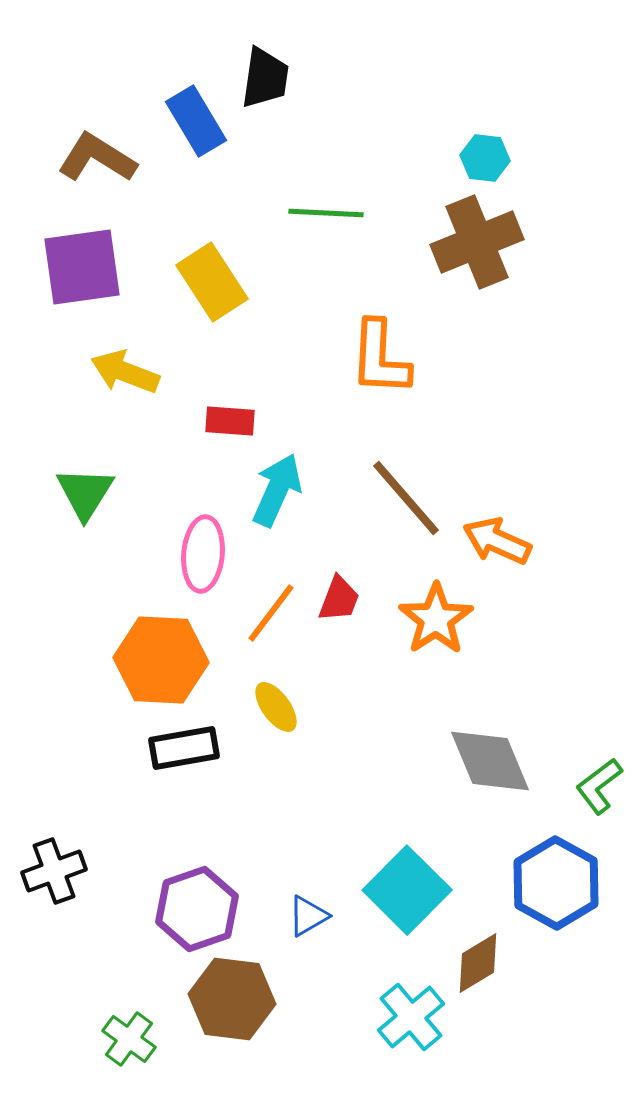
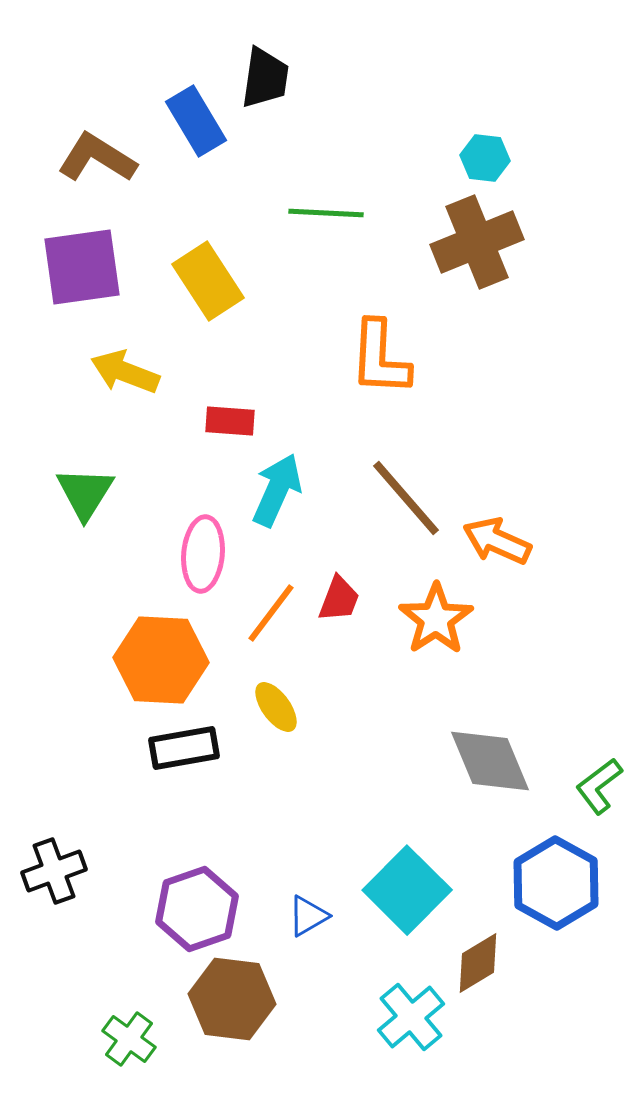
yellow rectangle: moved 4 px left, 1 px up
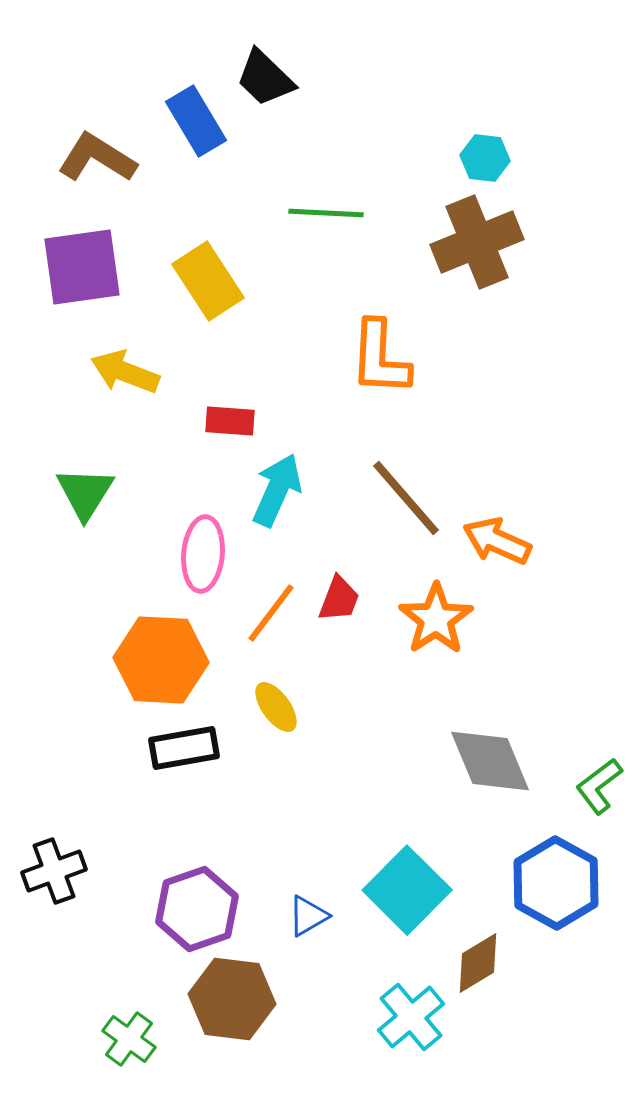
black trapezoid: rotated 126 degrees clockwise
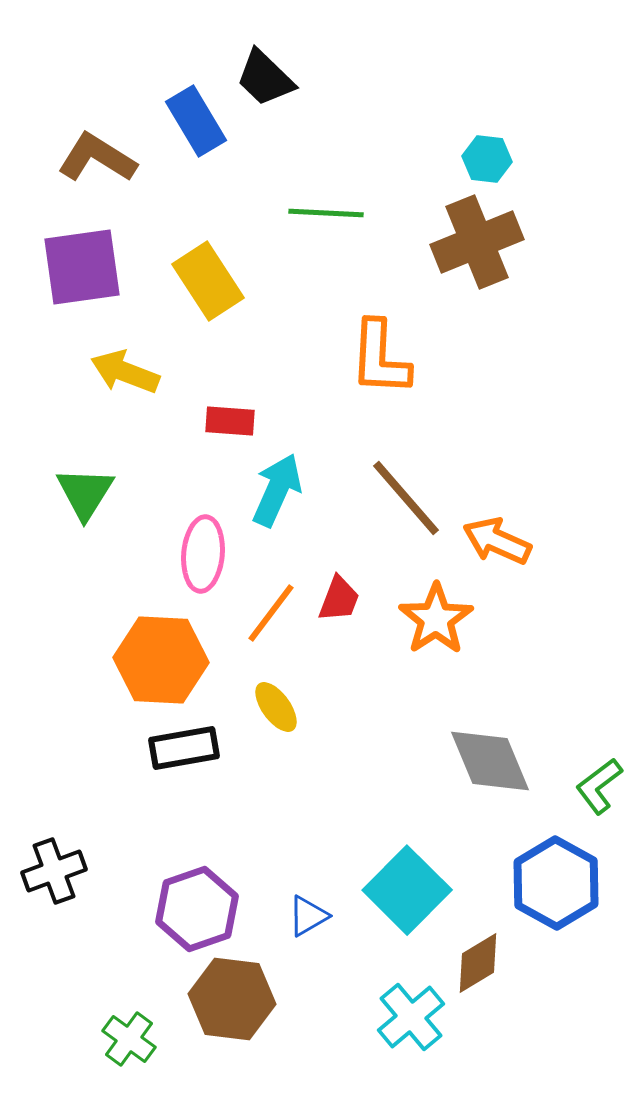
cyan hexagon: moved 2 px right, 1 px down
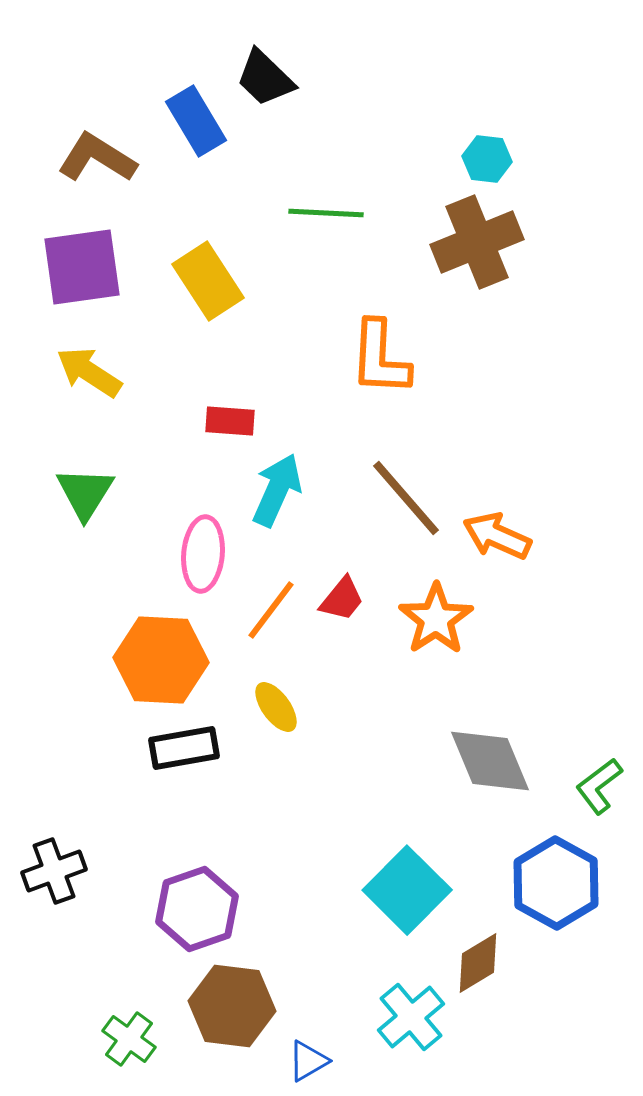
yellow arrow: moved 36 px left; rotated 12 degrees clockwise
orange arrow: moved 5 px up
red trapezoid: moved 3 px right; rotated 18 degrees clockwise
orange line: moved 3 px up
blue triangle: moved 145 px down
brown hexagon: moved 7 px down
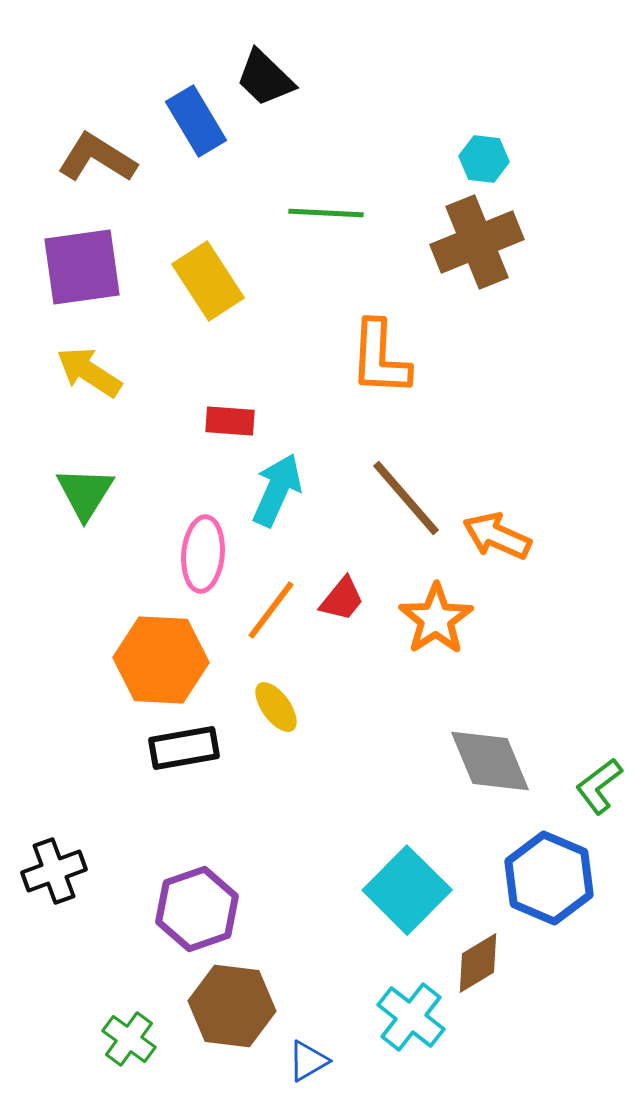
cyan hexagon: moved 3 px left
blue hexagon: moved 7 px left, 5 px up; rotated 6 degrees counterclockwise
cyan cross: rotated 12 degrees counterclockwise
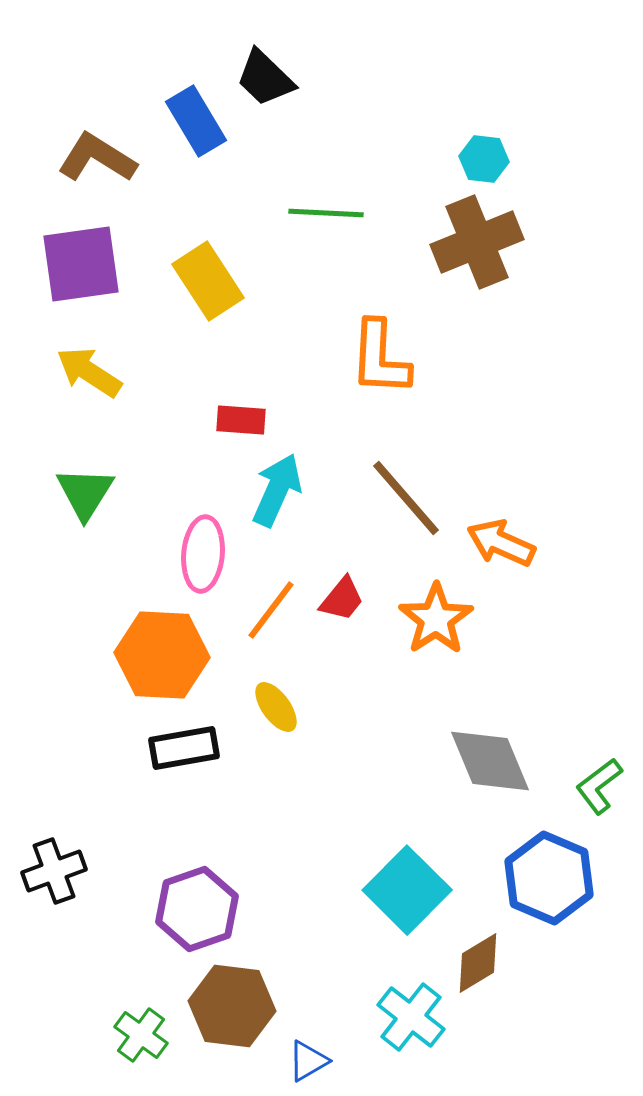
purple square: moved 1 px left, 3 px up
red rectangle: moved 11 px right, 1 px up
orange arrow: moved 4 px right, 7 px down
orange hexagon: moved 1 px right, 5 px up
green cross: moved 12 px right, 4 px up
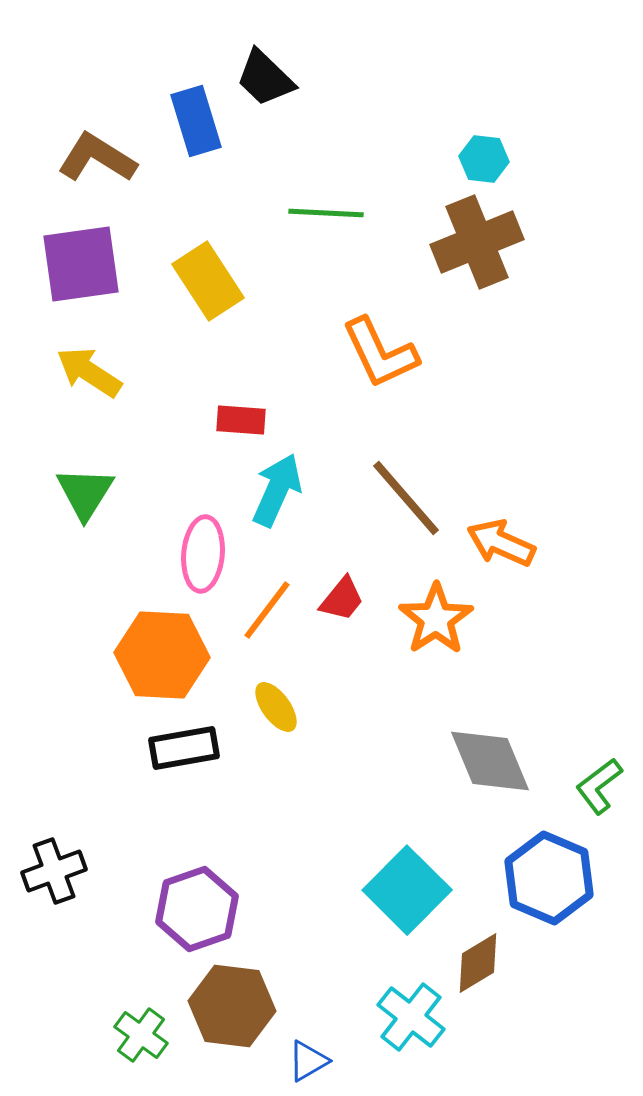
blue rectangle: rotated 14 degrees clockwise
orange L-shape: moved 5 px up; rotated 28 degrees counterclockwise
orange line: moved 4 px left
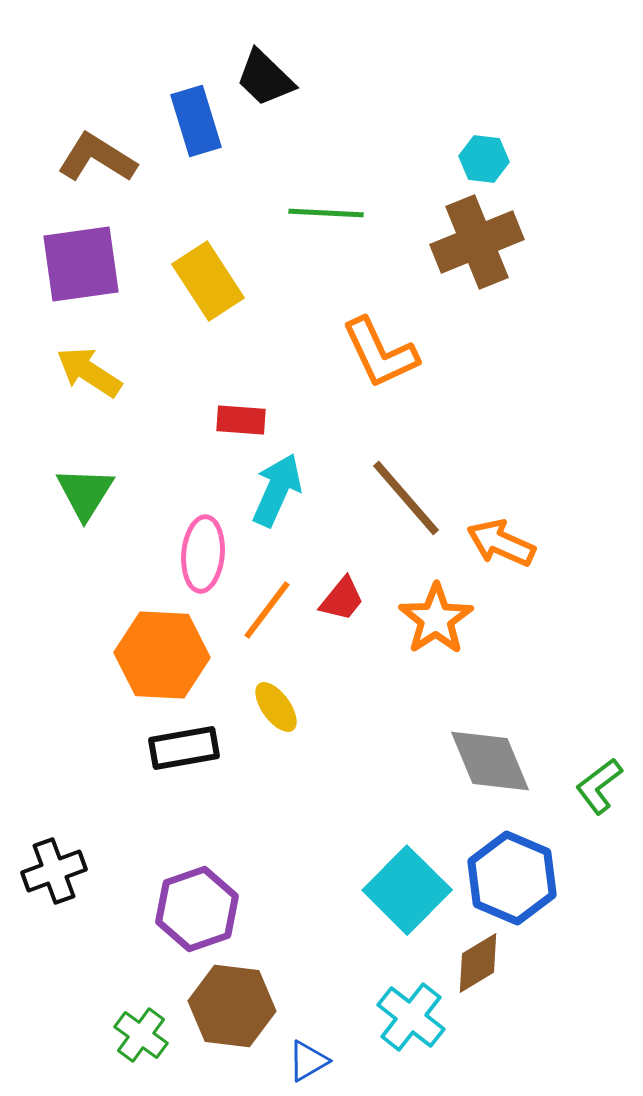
blue hexagon: moved 37 px left
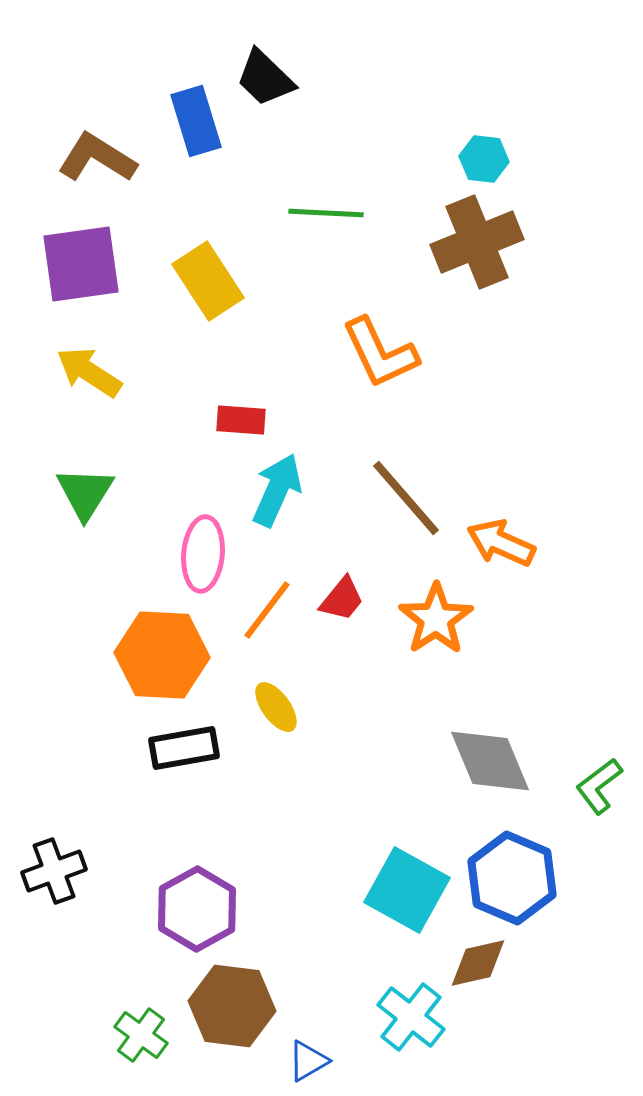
cyan square: rotated 16 degrees counterclockwise
purple hexagon: rotated 10 degrees counterclockwise
brown diamond: rotated 18 degrees clockwise
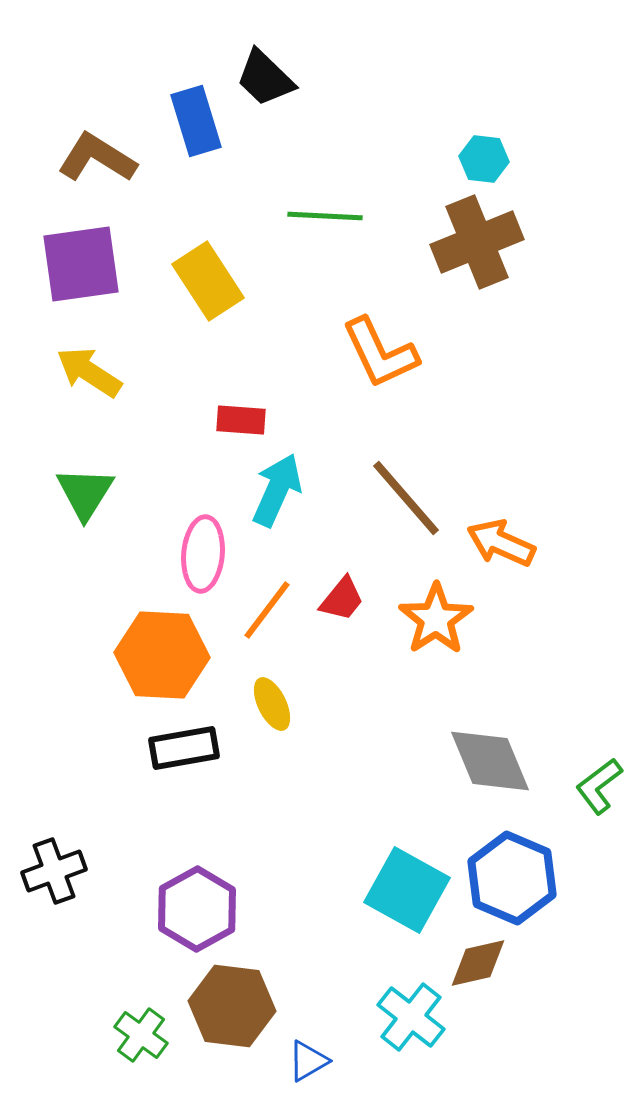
green line: moved 1 px left, 3 px down
yellow ellipse: moved 4 px left, 3 px up; rotated 10 degrees clockwise
